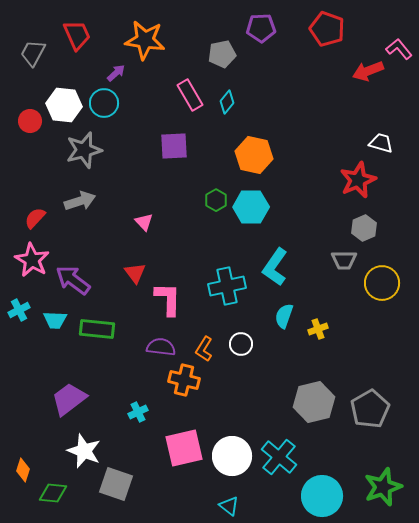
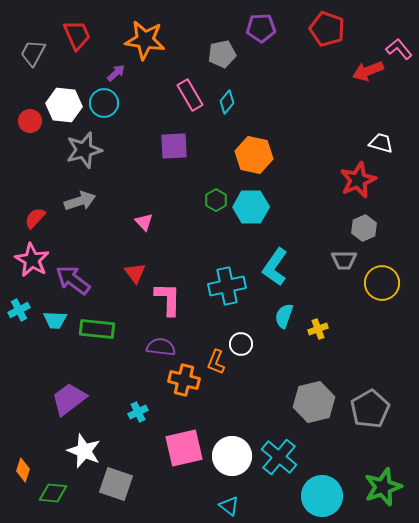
orange L-shape at (204, 349): moved 12 px right, 13 px down; rotated 10 degrees counterclockwise
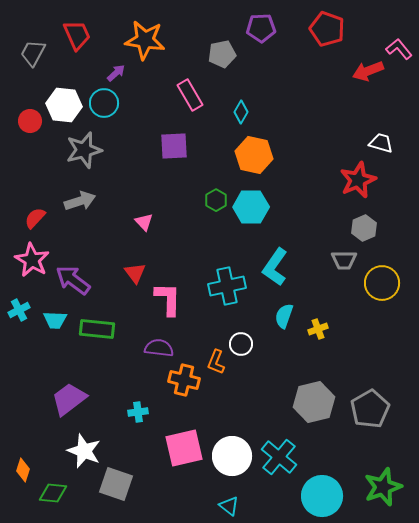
cyan diamond at (227, 102): moved 14 px right, 10 px down; rotated 10 degrees counterclockwise
purple semicircle at (161, 347): moved 2 px left, 1 px down
cyan cross at (138, 412): rotated 18 degrees clockwise
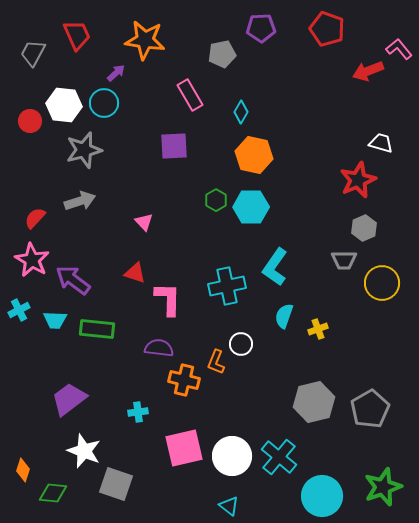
red triangle at (135, 273): rotated 35 degrees counterclockwise
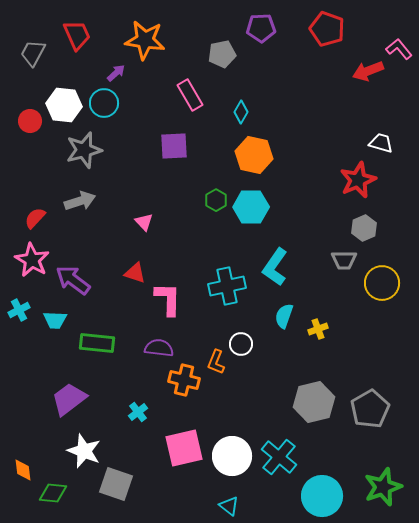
green rectangle at (97, 329): moved 14 px down
cyan cross at (138, 412): rotated 30 degrees counterclockwise
orange diamond at (23, 470): rotated 25 degrees counterclockwise
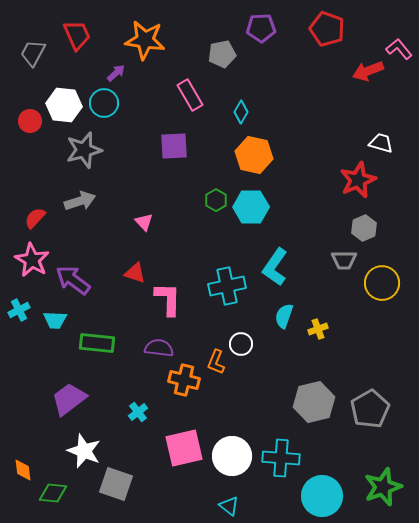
cyan cross at (279, 457): moved 2 px right, 1 px down; rotated 36 degrees counterclockwise
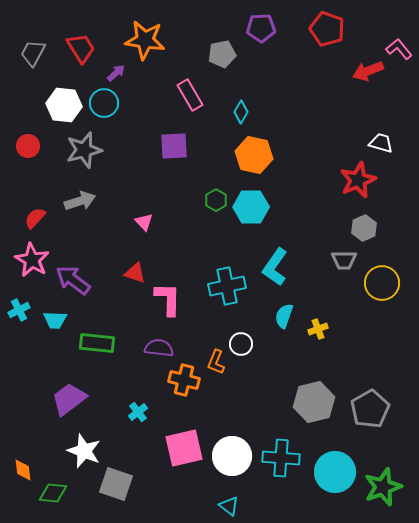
red trapezoid at (77, 35): moved 4 px right, 13 px down; rotated 8 degrees counterclockwise
red circle at (30, 121): moved 2 px left, 25 px down
cyan circle at (322, 496): moved 13 px right, 24 px up
